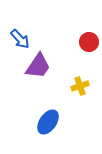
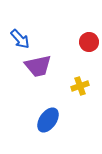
purple trapezoid: rotated 44 degrees clockwise
blue ellipse: moved 2 px up
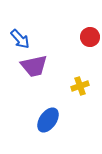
red circle: moved 1 px right, 5 px up
purple trapezoid: moved 4 px left
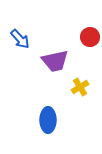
purple trapezoid: moved 21 px right, 5 px up
yellow cross: moved 1 px down; rotated 12 degrees counterclockwise
blue ellipse: rotated 35 degrees counterclockwise
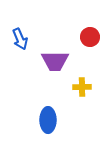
blue arrow: rotated 20 degrees clockwise
purple trapezoid: rotated 12 degrees clockwise
yellow cross: moved 2 px right; rotated 30 degrees clockwise
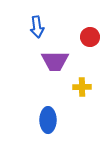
blue arrow: moved 17 px right, 12 px up; rotated 15 degrees clockwise
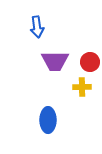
red circle: moved 25 px down
